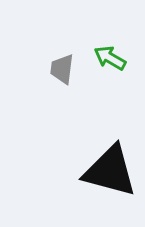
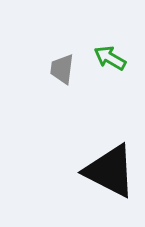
black triangle: rotated 12 degrees clockwise
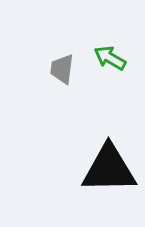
black triangle: moved 1 px left, 2 px up; rotated 28 degrees counterclockwise
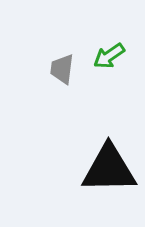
green arrow: moved 1 px left, 2 px up; rotated 64 degrees counterclockwise
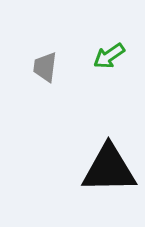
gray trapezoid: moved 17 px left, 2 px up
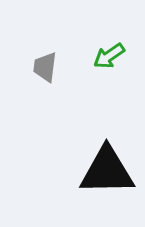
black triangle: moved 2 px left, 2 px down
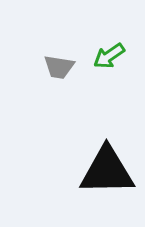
gray trapezoid: moved 14 px right; rotated 88 degrees counterclockwise
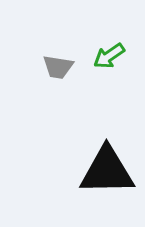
gray trapezoid: moved 1 px left
